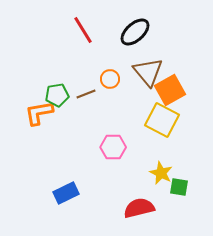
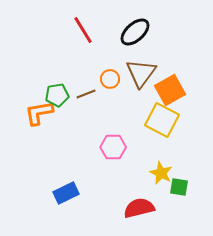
brown triangle: moved 7 px left, 1 px down; rotated 16 degrees clockwise
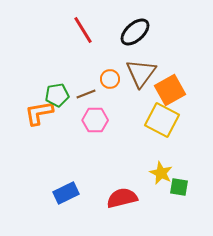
pink hexagon: moved 18 px left, 27 px up
red semicircle: moved 17 px left, 10 px up
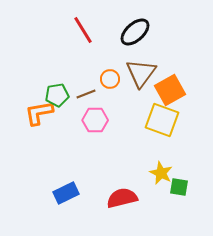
yellow square: rotated 8 degrees counterclockwise
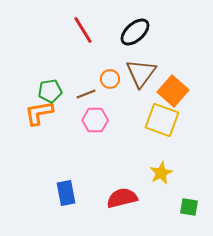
orange square: moved 3 px right, 1 px down; rotated 20 degrees counterclockwise
green pentagon: moved 7 px left, 4 px up
yellow star: rotated 20 degrees clockwise
green square: moved 10 px right, 20 px down
blue rectangle: rotated 75 degrees counterclockwise
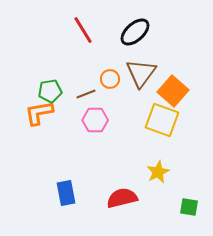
yellow star: moved 3 px left, 1 px up
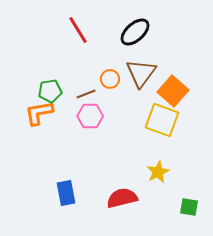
red line: moved 5 px left
pink hexagon: moved 5 px left, 4 px up
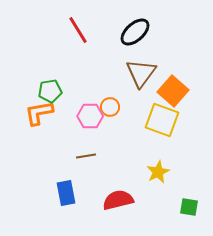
orange circle: moved 28 px down
brown line: moved 62 px down; rotated 12 degrees clockwise
red semicircle: moved 4 px left, 2 px down
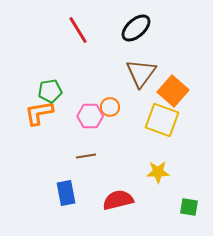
black ellipse: moved 1 px right, 4 px up
yellow star: rotated 25 degrees clockwise
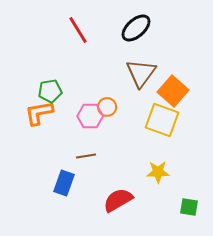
orange circle: moved 3 px left
blue rectangle: moved 2 px left, 10 px up; rotated 30 degrees clockwise
red semicircle: rotated 16 degrees counterclockwise
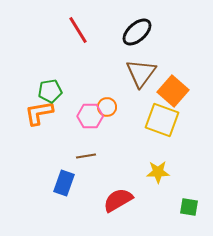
black ellipse: moved 1 px right, 4 px down
